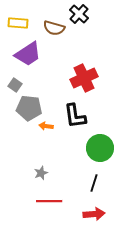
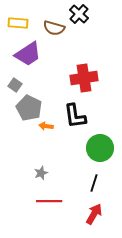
red cross: rotated 16 degrees clockwise
gray pentagon: rotated 20 degrees clockwise
red arrow: rotated 55 degrees counterclockwise
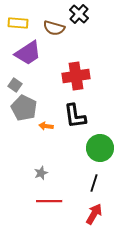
purple trapezoid: moved 1 px up
red cross: moved 8 px left, 2 px up
gray pentagon: moved 5 px left
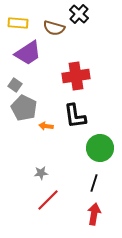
gray star: rotated 16 degrees clockwise
red line: moved 1 px left, 1 px up; rotated 45 degrees counterclockwise
red arrow: rotated 20 degrees counterclockwise
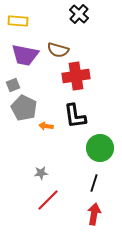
yellow rectangle: moved 2 px up
brown semicircle: moved 4 px right, 22 px down
purple trapezoid: moved 3 px left, 2 px down; rotated 44 degrees clockwise
gray square: moved 2 px left; rotated 32 degrees clockwise
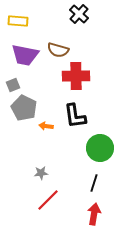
red cross: rotated 8 degrees clockwise
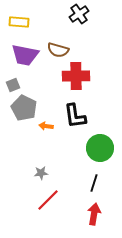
black cross: rotated 12 degrees clockwise
yellow rectangle: moved 1 px right, 1 px down
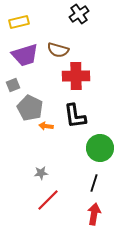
yellow rectangle: rotated 18 degrees counterclockwise
purple trapezoid: rotated 28 degrees counterclockwise
gray pentagon: moved 6 px right
